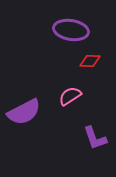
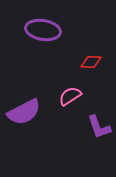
purple ellipse: moved 28 px left
red diamond: moved 1 px right, 1 px down
purple L-shape: moved 4 px right, 11 px up
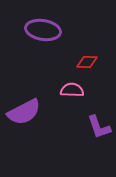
red diamond: moved 4 px left
pink semicircle: moved 2 px right, 6 px up; rotated 35 degrees clockwise
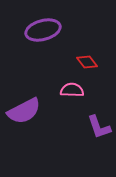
purple ellipse: rotated 24 degrees counterclockwise
red diamond: rotated 50 degrees clockwise
purple semicircle: moved 1 px up
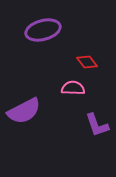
pink semicircle: moved 1 px right, 2 px up
purple L-shape: moved 2 px left, 2 px up
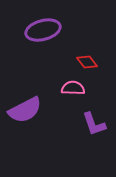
purple semicircle: moved 1 px right, 1 px up
purple L-shape: moved 3 px left, 1 px up
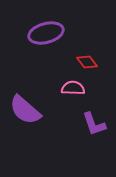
purple ellipse: moved 3 px right, 3 px down
purple semicircle: rotated 68 degrees clockwise
